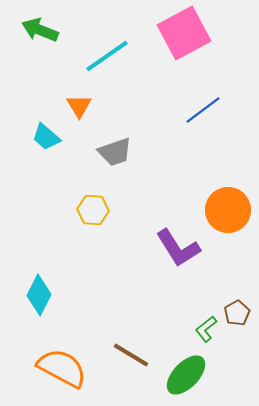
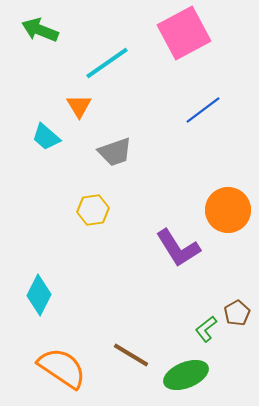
cyan line: moved 7 px down
yellow hexagon: rotated 12 degrees counterclockwise
orange semicircle: rotated 6 degrees clockwise
green ellipse: rotated 24 degrees clockwise
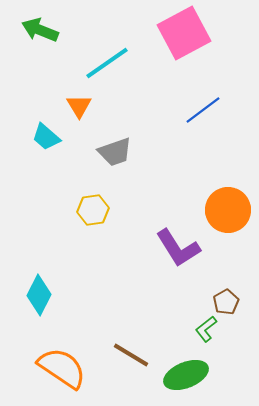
brown pentagon: moved 11 px left, 11 px up
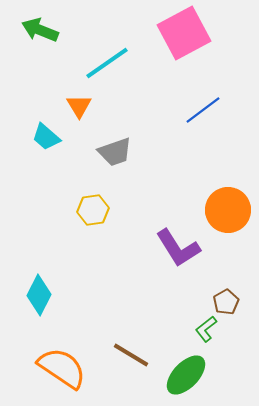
green ellipse: rotated 24 degrees counterclockwise
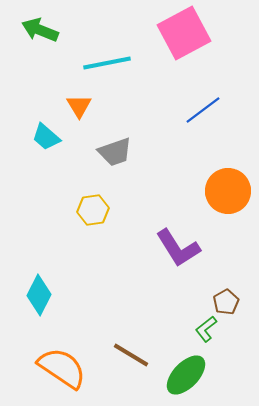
cyan line: rotated 24 degrees clockwise
orange circle: moved 19 px up
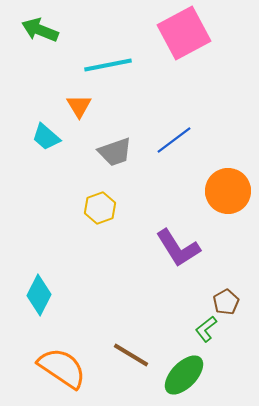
cyan line: moved 1 px right, 2 px down
blue line: moved 29 px left, 30 px down
yellow hexagon: moved 7 px right, 2 px up; rotated 12 degrees counterclockwise
green ellipse: moved 2 px left
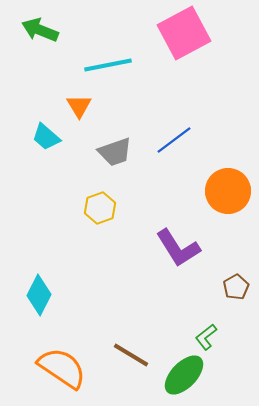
brown pentagon: moved 10 px right, 15 px up
green L-shape: moved 8 px down
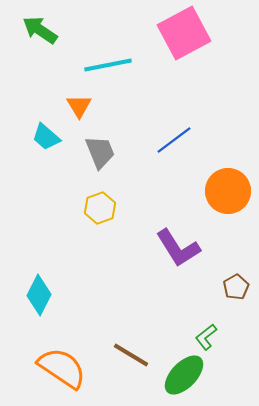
green arrow: rotated 12 degrees clockwise
gray trapezoid: moved 15 px left; rotated 93 degrees counterclockwise
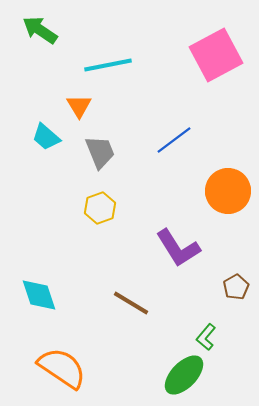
pink square: moved 32 px right, 22 px down
cyan diamond: rotated 45 degrees counterclockwise
green L-shape: rotated 12 degrees counterclockwise
brown line: moved 52 px up
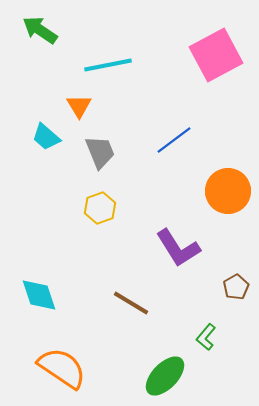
green ellipse: moved 19 px left, 1 px down
